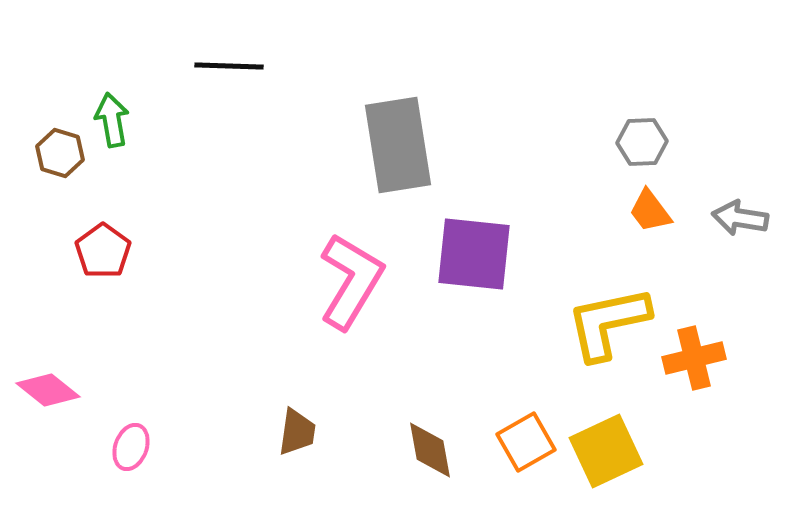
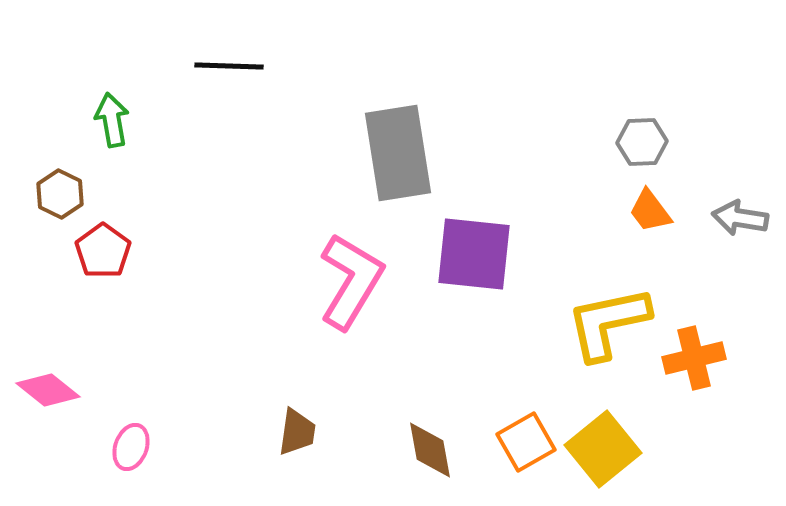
gray rectangle: moved 8 px down
brown hexagon: moved 41 px down; rotated 9 degrees clockwise
yellow square: moved 3 px left, 2 px up; rotated 14 degrees counterclockwise
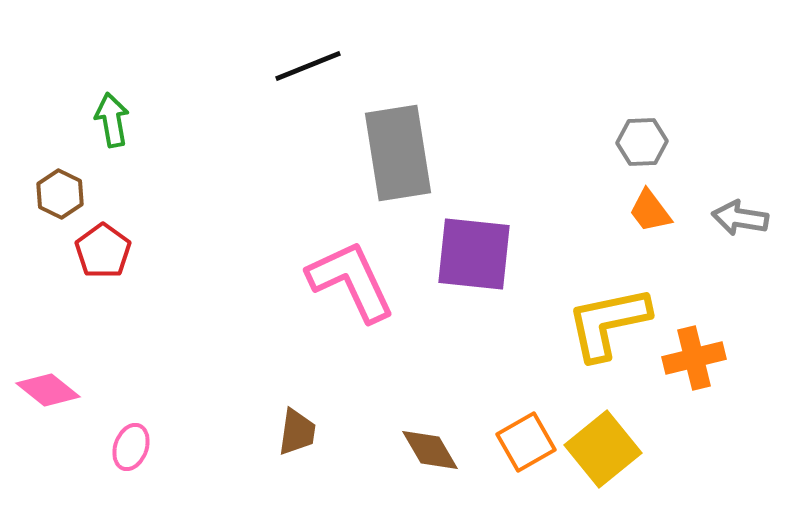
black line: moved 79 px right; rotated 24 degrees counterclockwise
pink L-shape: rotated 56 degrees counterclockwise
brown diamond: rotated 20 degrees counterclockwise
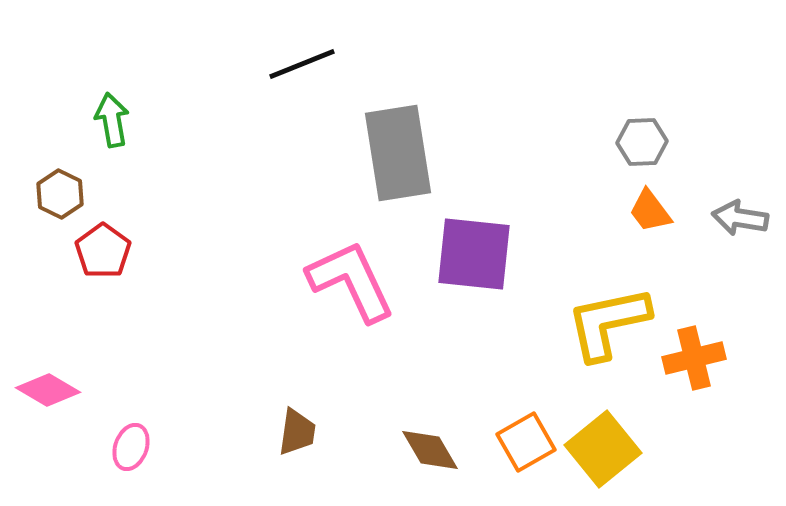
black line: moved 6 px left, 2 px up
pink diamond: rotated 8 degrees counterclockwise
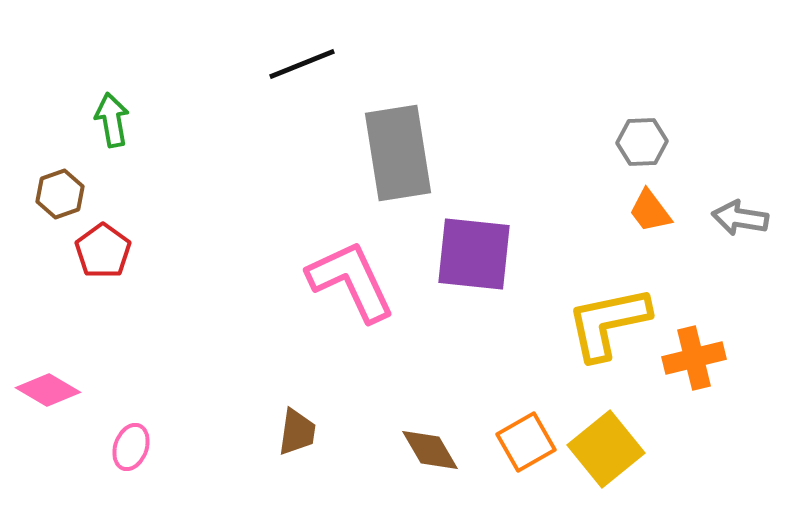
brown hexagon: rotated 15 degrees clockwise
yellow square: moved 3 px right
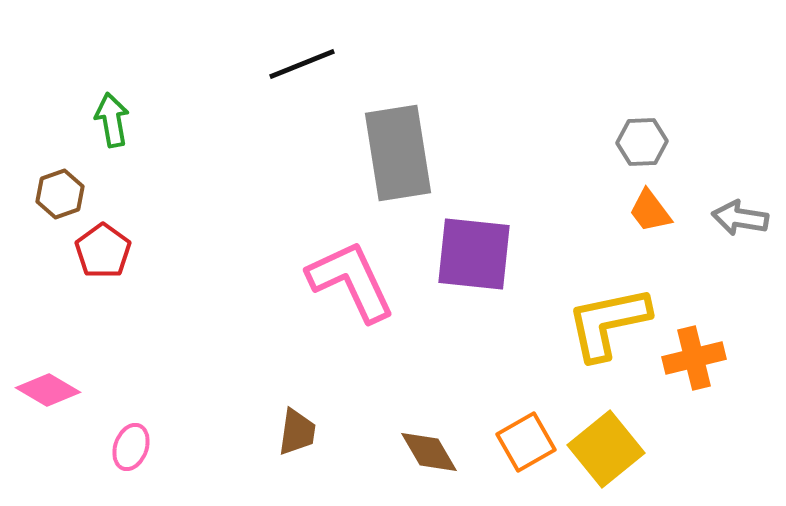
brown diamond: moved 1 px left, 2 px down
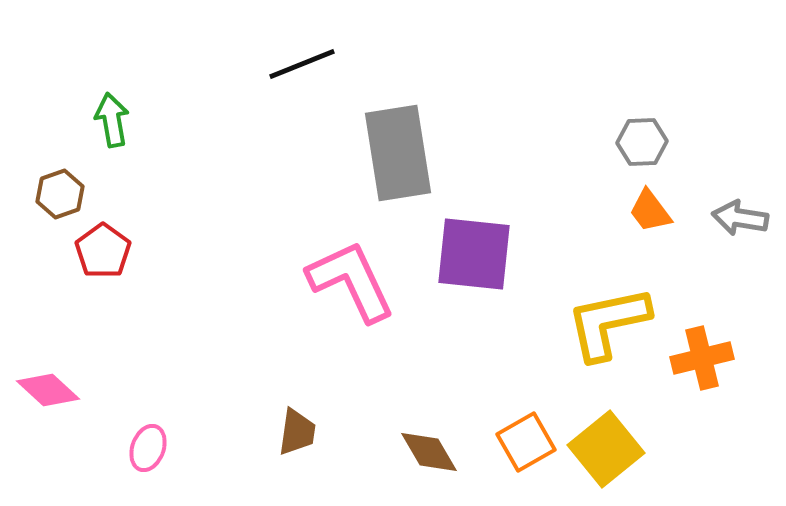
orange cross: moved 8 px right
pink diamond: rotated 12 degrees clockwise
pink ellipse: moved 17 px right, 1 px down
